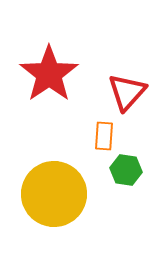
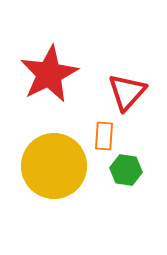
red star: rotated 8 degrees clockwise
yellow circle: moved 28 px up
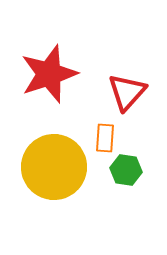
red star: rotated 8 degrees clockwise
orange rectangle: moved 1 px right, 2 px down
yellow circle: moved 1 px down
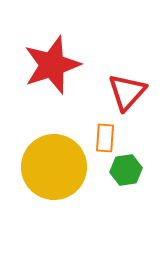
red star: moved 3 px right, 9 px up
green hexagon: rotated 16 degrees counterclockwise
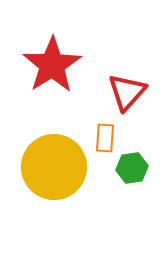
red star: rotated 14 degrees counterclockwise
green hexagon: moved 6 px right, 2 px up
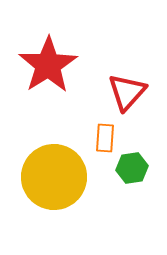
red star: moved 4 px left
yellow circle: moved 10 px down
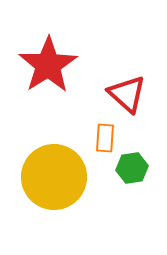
red triangle: moved 2 px down; rotated 30 degrees counterclockwise
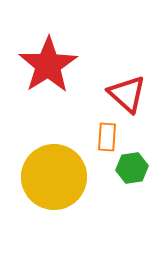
orange rectangle: moved 2 px right, 1 px up
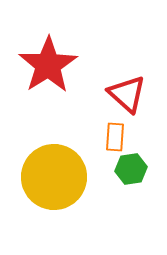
orange rectangle: moved 8 px right
green hexagon: moved 1 px left, 1 px down
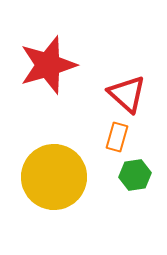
red star: rotated 16 degrees clockwise
orange rectangle: moved 2 px right; rotated 12 degrees clockwise
green hexagon: moved 4 px right, 6 px down
